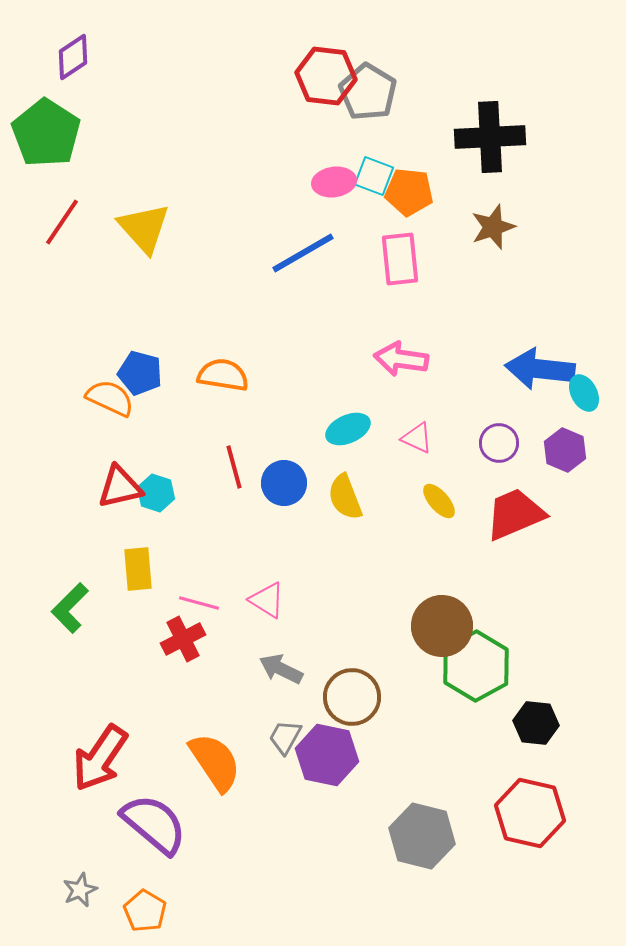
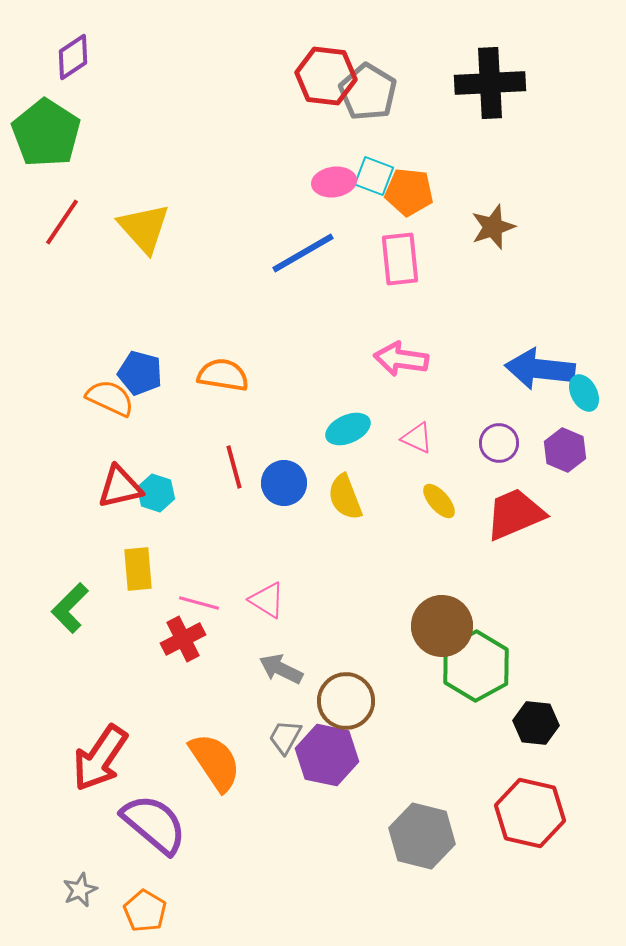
black cross at (490, 137): moved 54 px up
brown circle at (352, 697): moved 6 px left, 4 px down
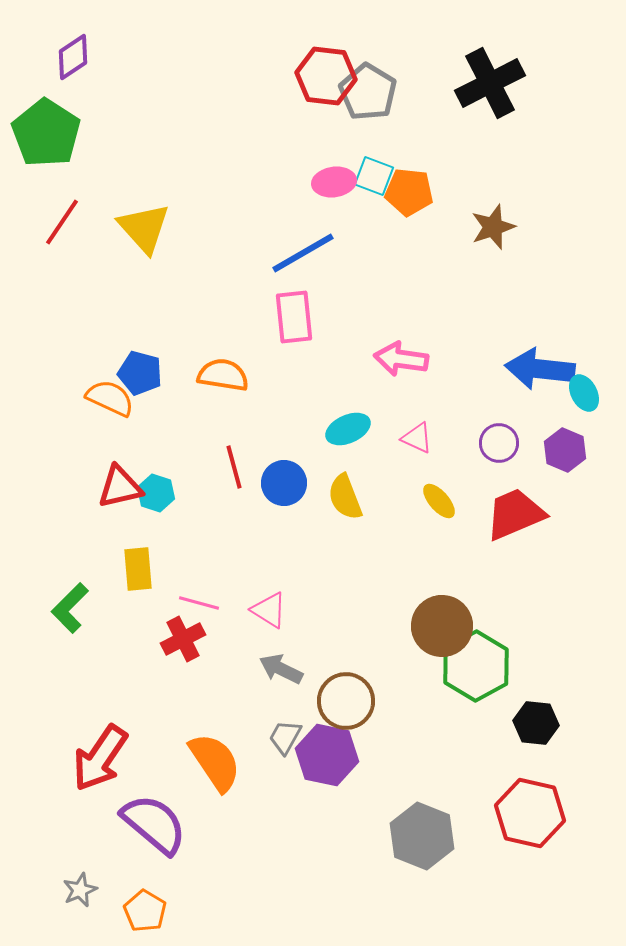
black cross at (490, 83): rotated 24 degrees counterclockwise
pink rectangle at (400, 259): moved 106 px left, 58 px down
pink triangle at (267, 600): moved 2 px right, 10 px down
gray hexagon at (422, 836): rotated 8 degrees clockwise
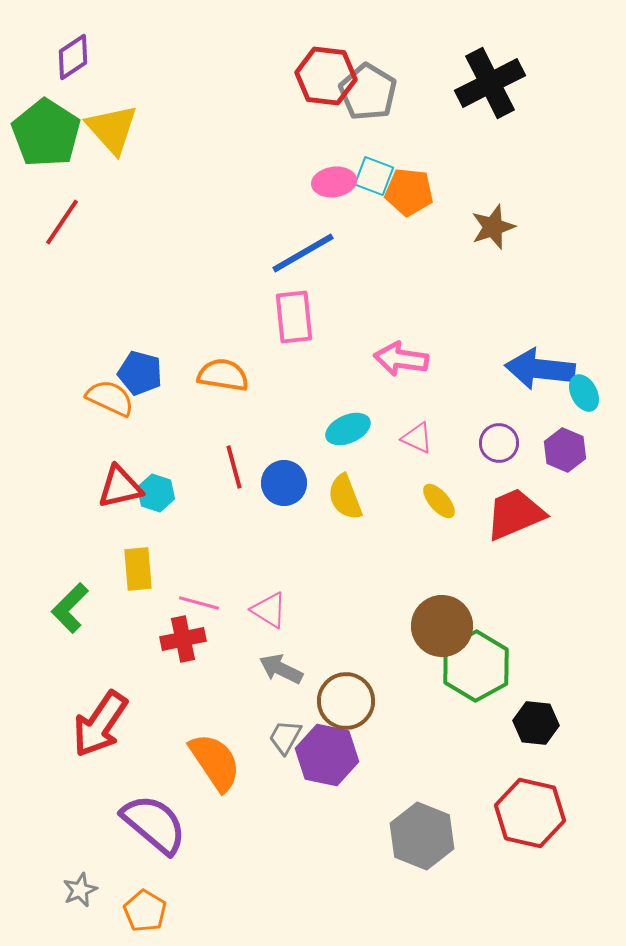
yellow triangle at (144, 228): moved 32 px left, 99 px up
red cross at (183, 639): rotated 15 degrees clockwise
red arrow at (100, 758): moved 34 px up
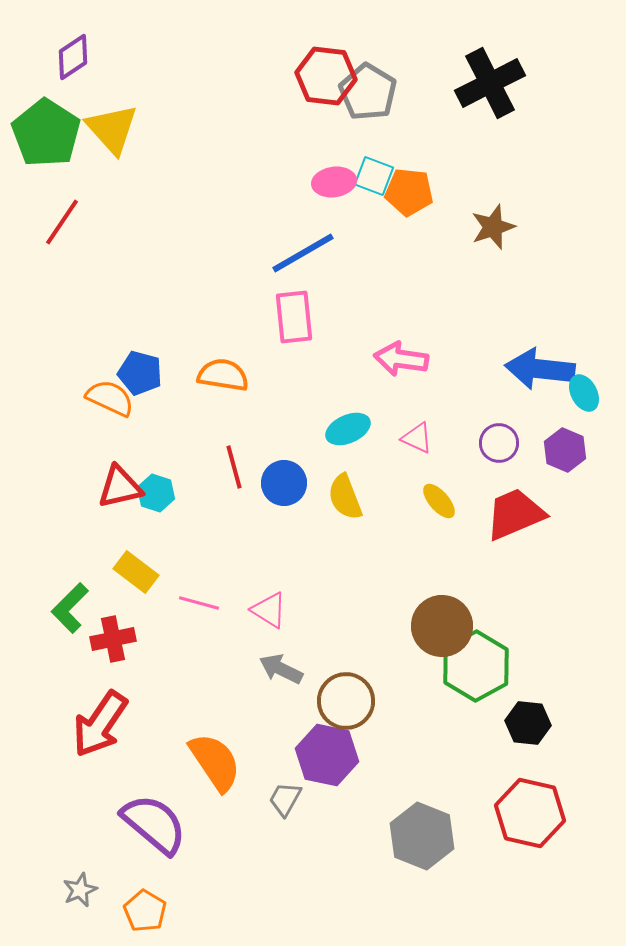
yellow rectangle at (138, 569): moved 2 px left, 3 px down; rotated 48 degrees counterclockwise
red cross at (183, 639): moved 70 px left
black hexagon at (536, 723): moved 8 px left
gray trapezoid at (285, 737): moved 62 px down
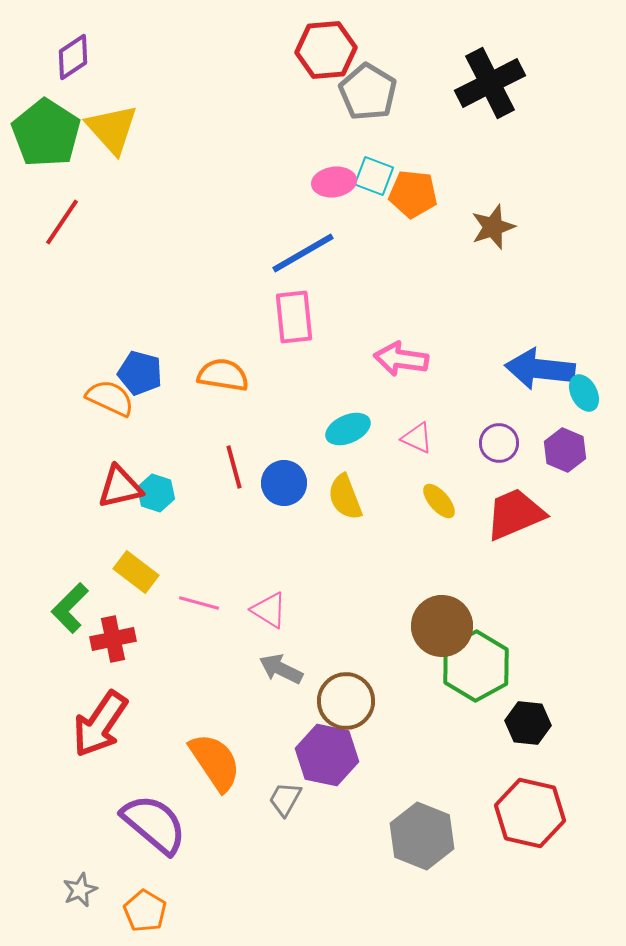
red hexagon at (326, 76): moved 26 px up; rotated 12 degrees counterclockwise
orange pentagon at (409, 192): moved 4 px right, 2 px down
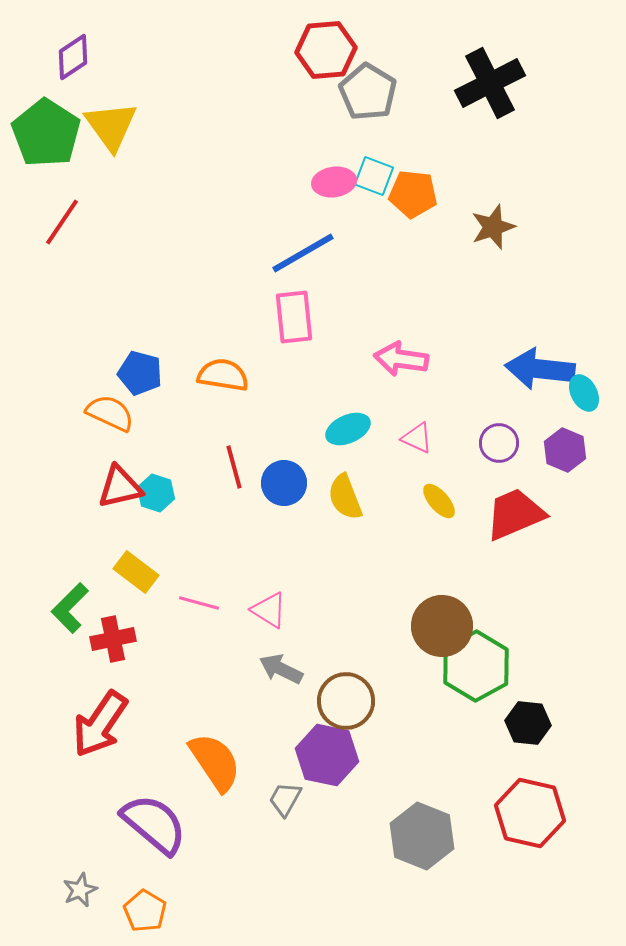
yellow triangle at (112, 129): moved 1 px left, 3 px up; rotated 6 degrees clockwise
orange semicircle at (110, 398): moved 15 px down
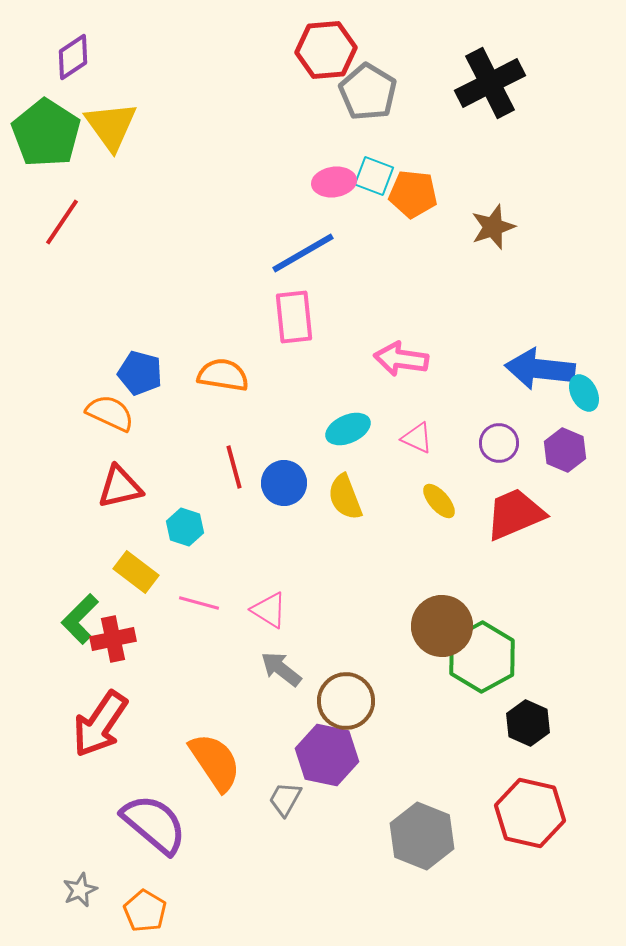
cyan hexagon at (156, 493): moved 29 px right, 34 px down
green L-shape at (70, 608): moved 10 px right, 11 px down
green hexagon at (476, 666): moved 6 px right, 9 px up
gray arrow at (281, 669): rotated 12 degrees clockwise
black hexagon at (528, 723): rotated 18 degrees clockwise
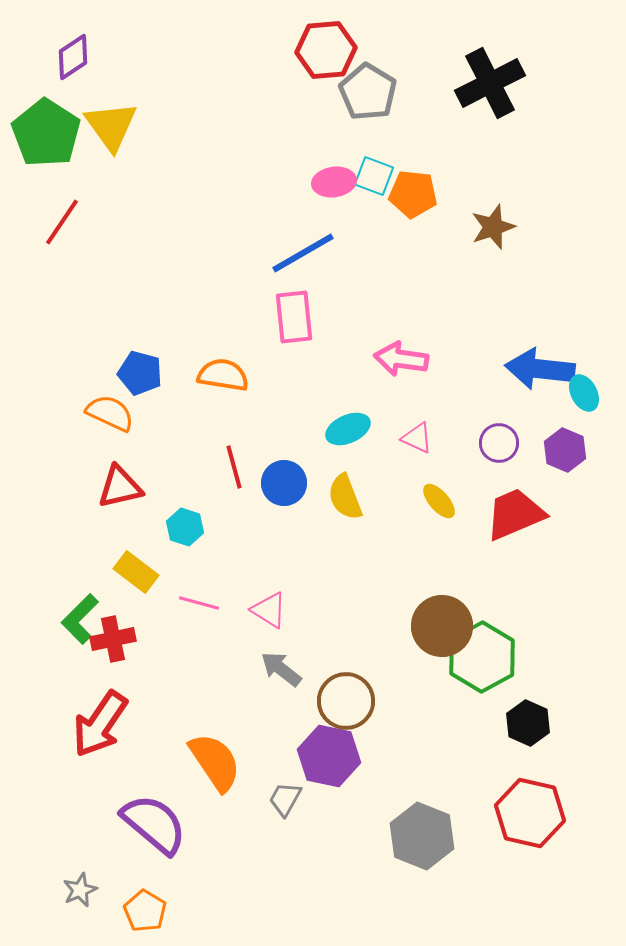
purple hexagon at (327, 755): moved 2 px right, 1 px down
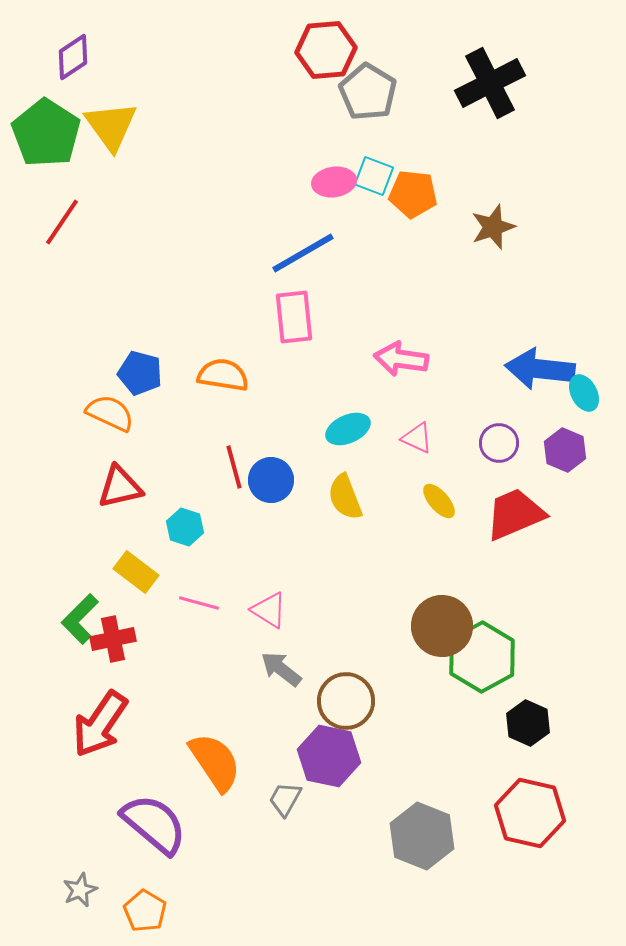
blue circle at (284, 483): moved 13 px left, 3 px up
